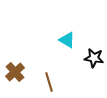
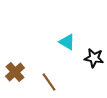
cyan triangle: moved 2 px down
brown line: rotated 18 degrees counterclockwise
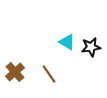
black star: moved 3 px left, 11 px up; rotated 18 degrees counterclockwise
brown line: moved 8 px up
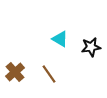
cyan triangle: moved 7 px left, 3 px up
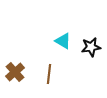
cyan triangle: moved 3 px right, 2 px down
brown line: rotated 42 degrees clockwise
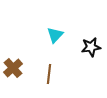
cyan triangle: moved 8 px left, 6 px up; rotated 42 degrees clockwise
brown cross: moved 2 px left, 4 px up
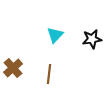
black star: moved 1 px right, 8 px up
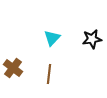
cyan triangle: moved 3 px left, 3 px down
brown cross: rotated 12 degrees counterclockwise
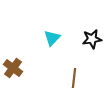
brown line: moved 25 px right, 4 px down
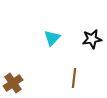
brown cross: moved 15 px down; rotated 18 degrees clockwise
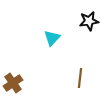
black star: moved 3 px left, 18 px up
brown line: moved 6 px right
